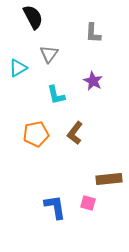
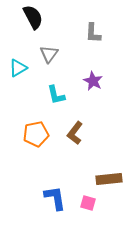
blue L-shape: moved 9 px up
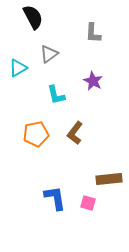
gray triangle: rotated 18 degrees clockwise
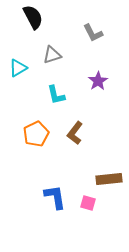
gray L-shape: rotated 30 degrees counterclockwise
gray triangle: moved 3 px right, 1 px down; rotated 18 degrees clockwise
purple star: moved 5 px right; rotated 12 degrees clockwise
orange pentagon: rotated 15 degrees counterclockwise
blue L-shape: moved 1 px up
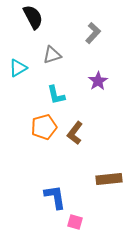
gray L-shape: rotated 110 degrees counterclockwise
orange pentagon: moved 8 px right, 7 px up; rotated 10 degrees clockwise
pink square: moved 13 px left, 19 px down
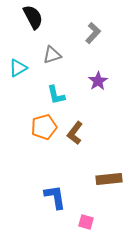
pink square: moved 11 px right
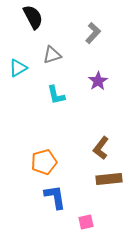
orange pentagon: moved 35 px down
brown L-shape: moved 26 px right, 15 px down
pink square: rotated 28 degrees counterclockwise
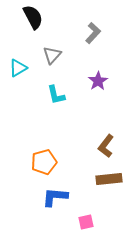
gray triangle: rotated 30 degrees counterclockwise
brown L-shape: moved 5 px right, 2 px up
blue L-shape: rotated 76 degrees counterclockwise
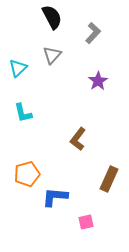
black semicircle: moved 19 px right
cyan triangle: rotated 12 degrees counterclockwise
cyan L-shape: moved 33 px left, 18 px down
brown L-shape: moved 28 px left, 7 px up
orange pentagon: moved 17 px left, 12 px down
brown rectangle: rotated 60 degrees counterclockwise
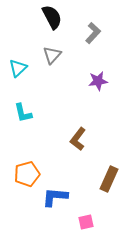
purple star: rotated 24 degrees clockwise
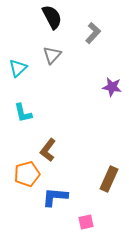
purple star: moved 14 px right, 6 px down; rotated 18 degrees clockwise
brown L-shape: moved 30 px left, 11 px down
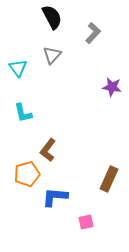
cyan triangle: rotated 24 degrees counterclockwise
